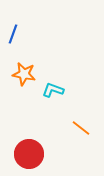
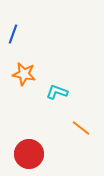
cyan L-shape: moved 4 px right, 2 px down
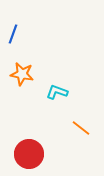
orange star: moved 2 px left
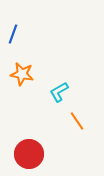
cyan L-shape: moved 2 px right; rotated 50 degrees counterclockwise
orange line: moved 4 px left, 7 px up; rotated 18 degrees clockwise
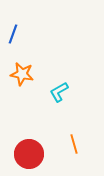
orange line: moved 3 px left, 23 px down; rotated 18 degrees clockwise
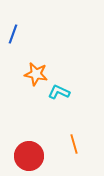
orange star: moved 14 px right
cyan L-shape: rotated 55 degrees clockwise
red circle: moved 2 px down
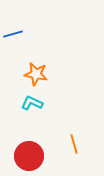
blue line: rotated 54 degrees clockwise
cyan L-shape: moved 27 px left, 11 px down
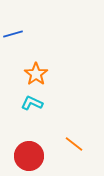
orange star: rotated 25 degrees clockwise
orange line: rotated 36 degrees counterclockwise
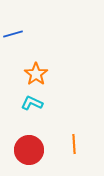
orange line: rotated 48 degrees clockwise
red circle: moved 6 px up
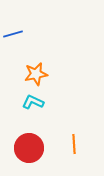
orange star: rotated 25 degrees clockwise
cyan L-shape: moved 1 px right, 1 px up
red circle: moved 2 px up
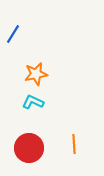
blue line: rotated 42 degrees counterclockwise
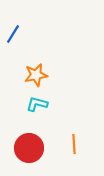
orange star: moved 1 px down
cyan L-shape: moved 4 px right, 2 px down; rotated 10 degrees counterclockwise
